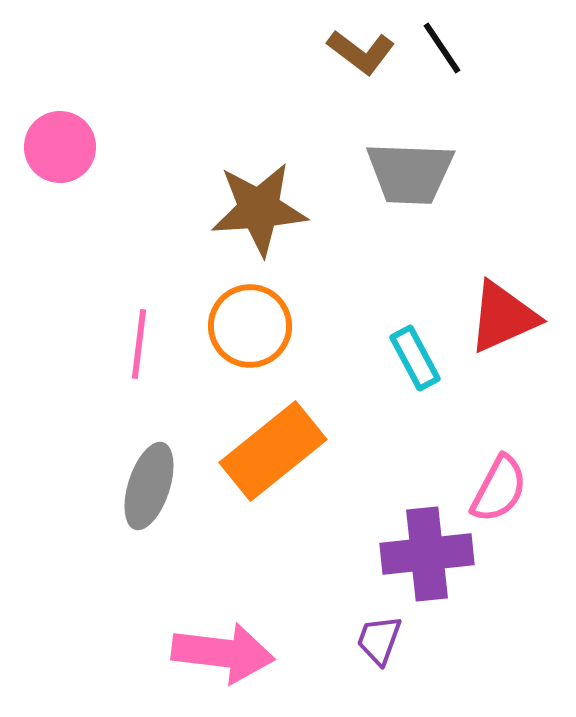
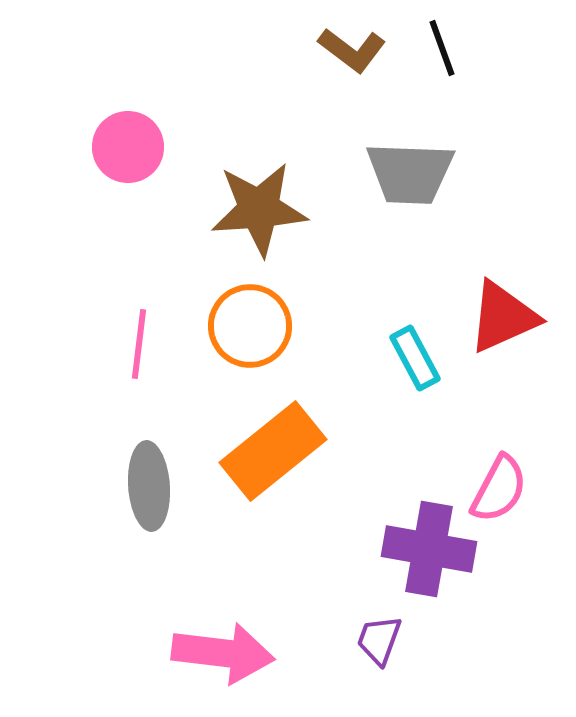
black line: rotated 14 degrees clockwise
brown L-shape: moved 9 px left, 2 px up
pink circle: moved 68 px right
gray ellipse: rotated 22 degrees counterclockwise
purple cross: moved 2 px right, 5 px up; rotated 16 degrees clockwise
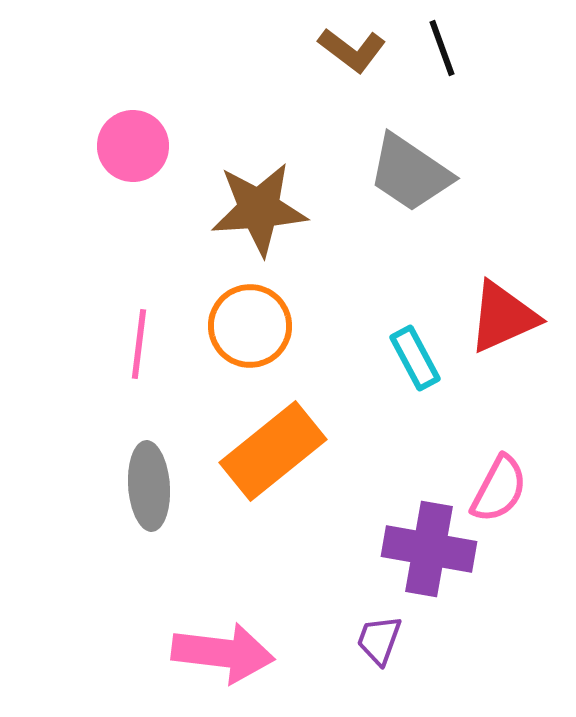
pink circle: moved 5 px right, 1 px up
gray trapezoid: rotated 32 degrees clockwise
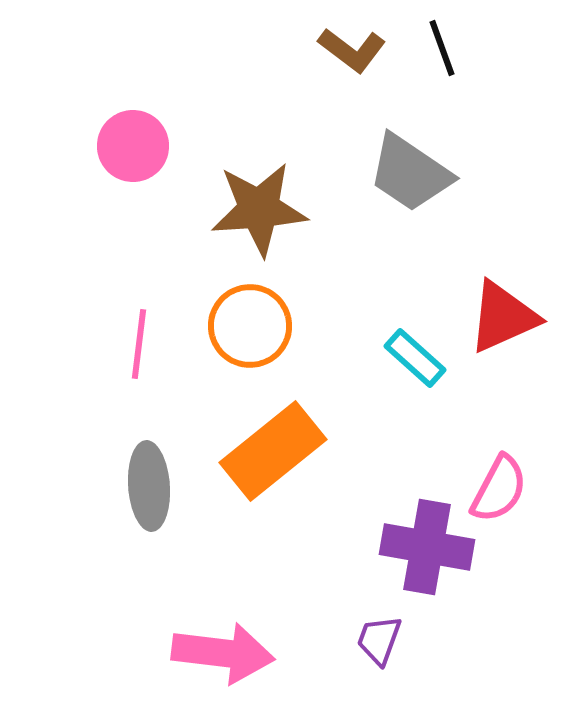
cyan rectangle: rotated 20 degrees counterclockwise
purple cross: moved 2 px left, 2 px up
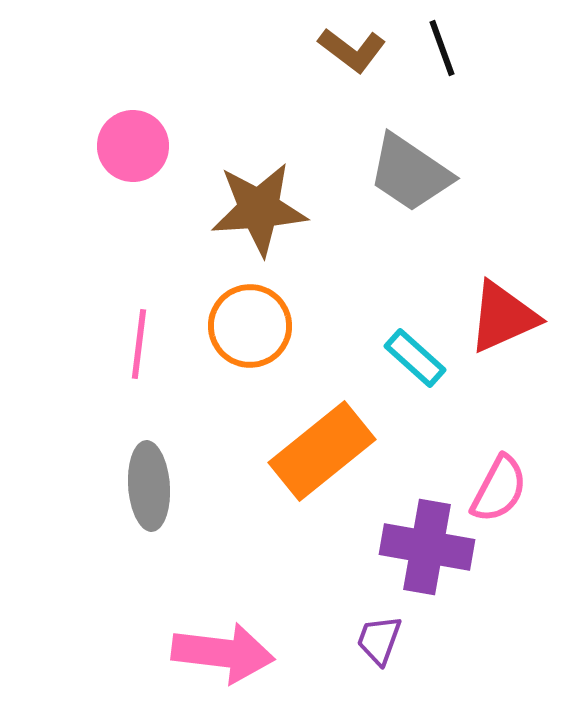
orange rectangle: moved 49 px right
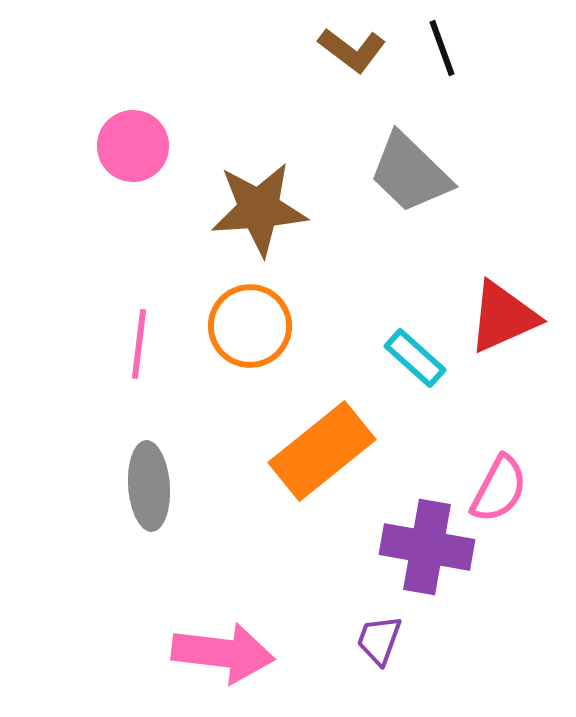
gray trapezoid: rotated 10 degrees clockwise
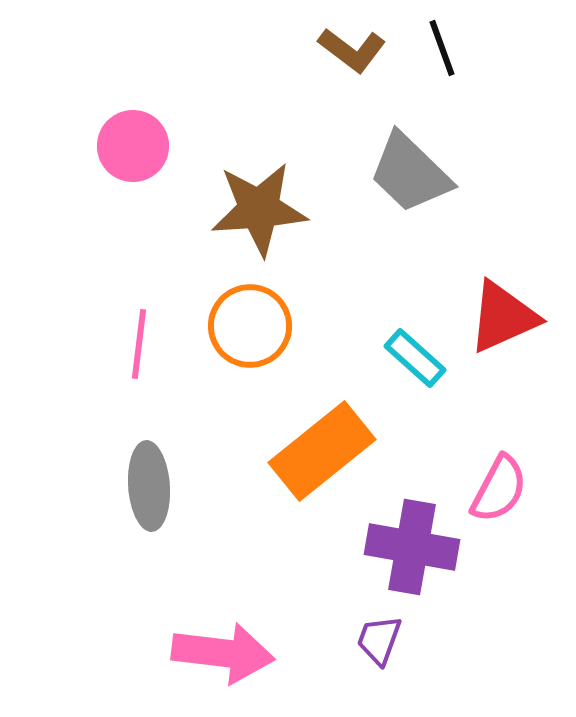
purple cross: moved 15 px left
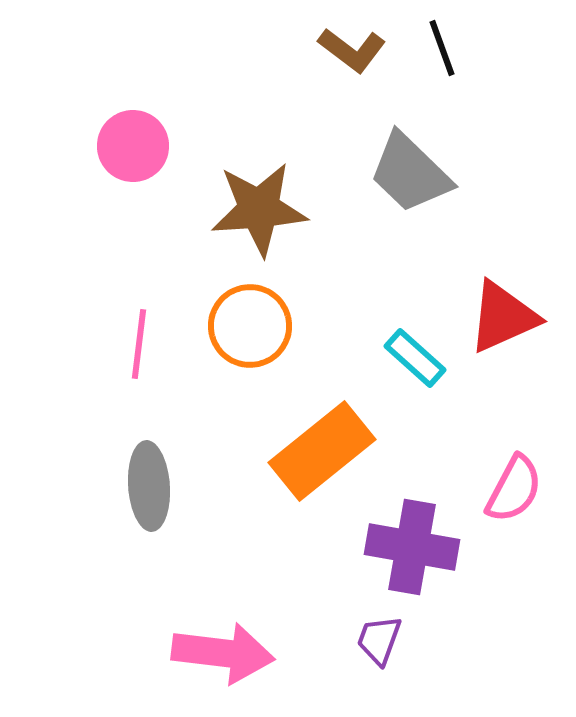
pink semicircle: moved 15 px right
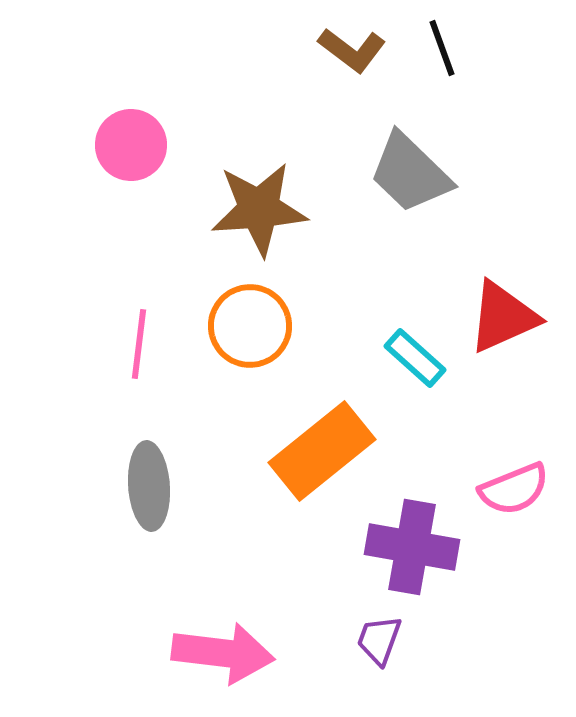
pink circle: moved 2 px left, 1 px up
pink semicircle: rotated 40 degrees clockwise
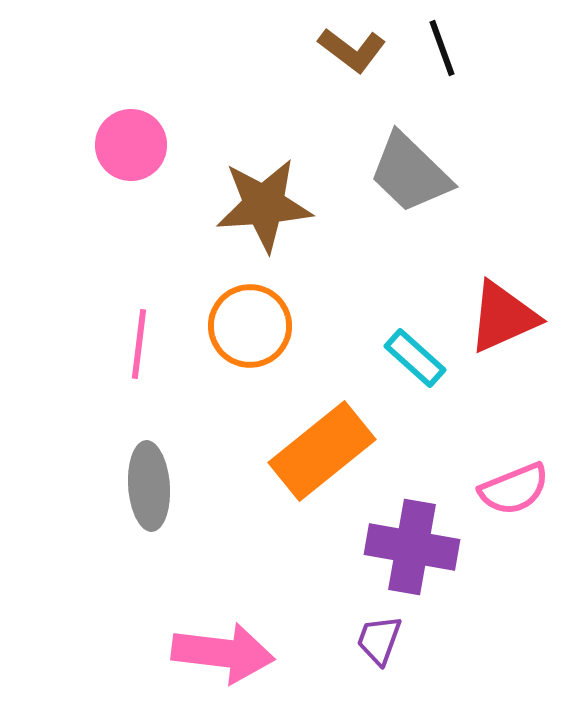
brown star: moved 5 px right, 4 px up
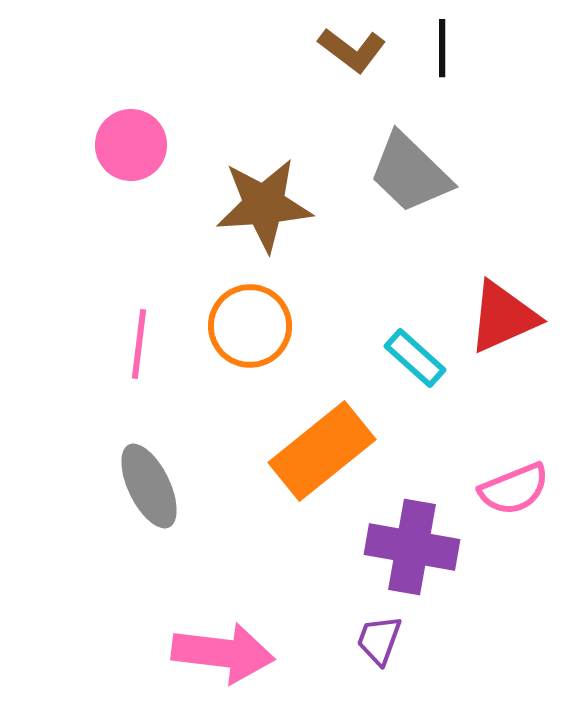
black line: rotated 20 degrees clockwise
gray ellipse: rotated 22 degrees counterclockwise
